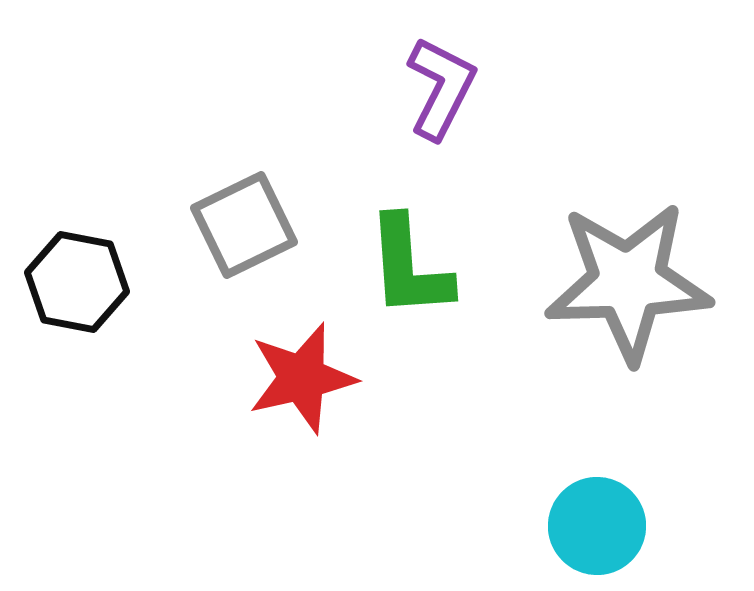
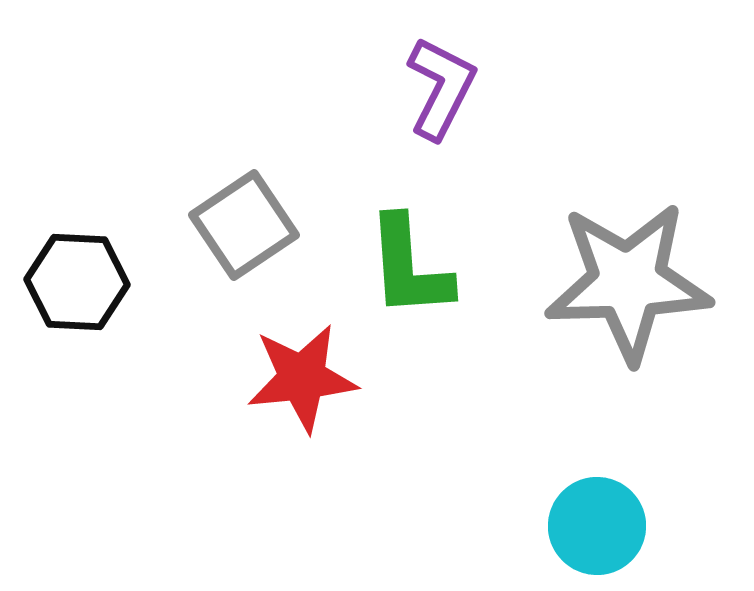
gray square: rotated 8 degrees counterclockwise
black hexagon: rotated 8 degrees counterclockwise
red star: rotated 7 degrees clockwise
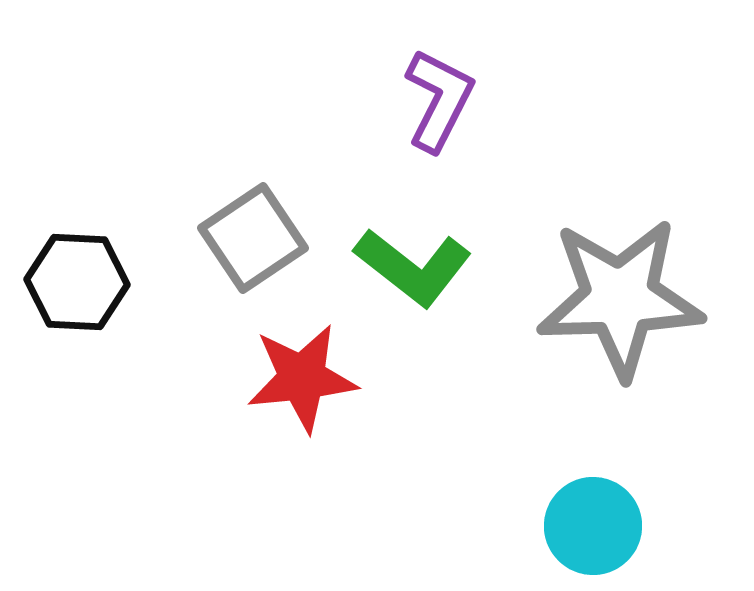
purple L-shape: moved 2 px left, 12 px down
gray square: moved 9 px right, 13 px down
green L-shape: moved 4 px right; rotated 48 degrees counterclockwise
gray star: moved 8 px left, 16 px down
cyan circle: moved 4 px left
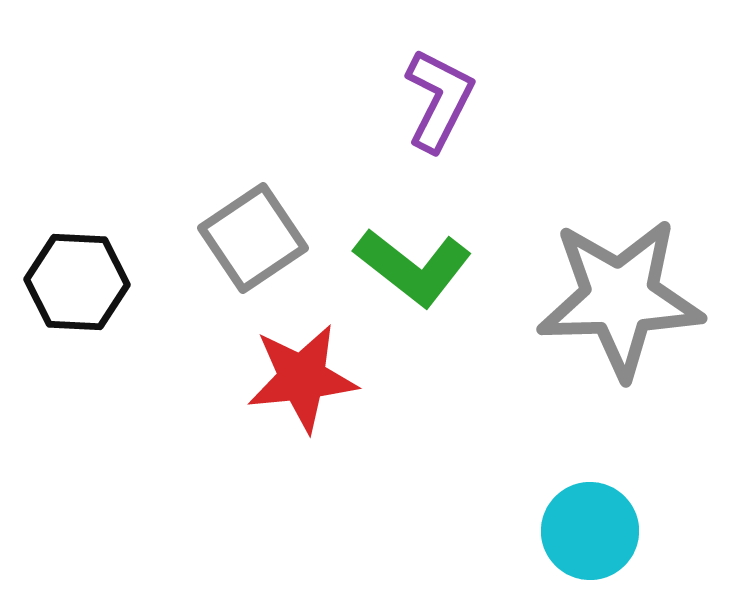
cyan circle: moved 3 px left, 5 px down
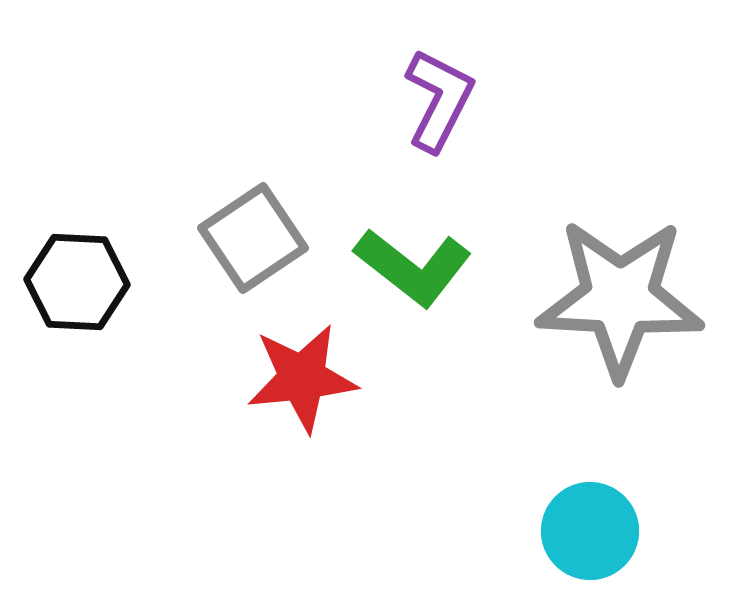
gray star: rotated 5 degrees clockwise
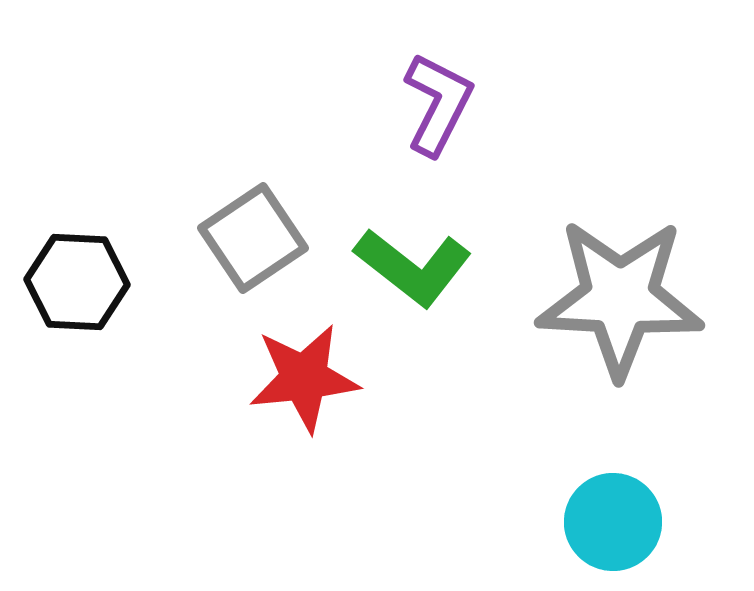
purple L-shape: moved 1 px left, 4 px down
red star: moved 2 px right
cyan circle: moved 23 px right, 9 px up
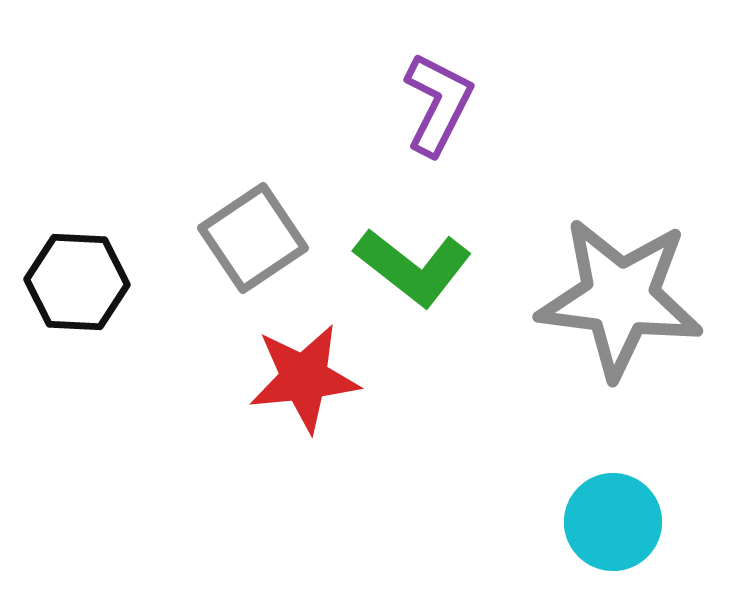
gray star: rotated 4 degrees clockwise
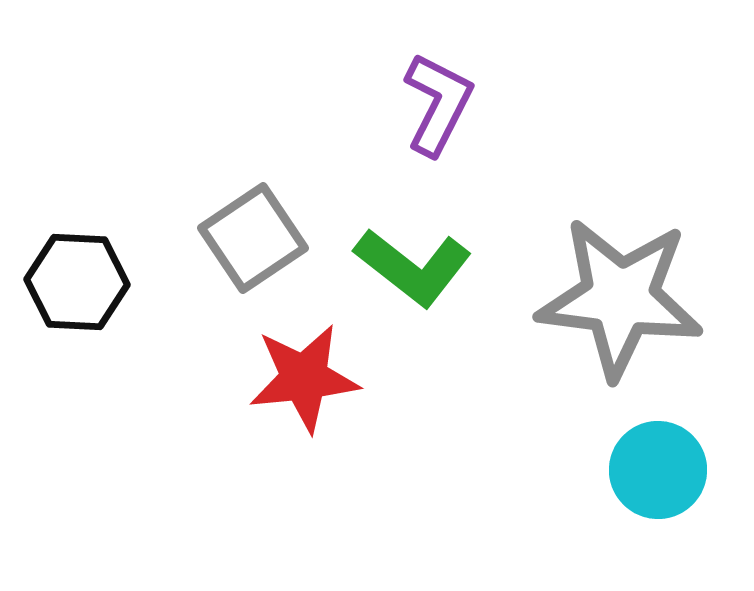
cyan circle: moved 45 px right, 52 px up
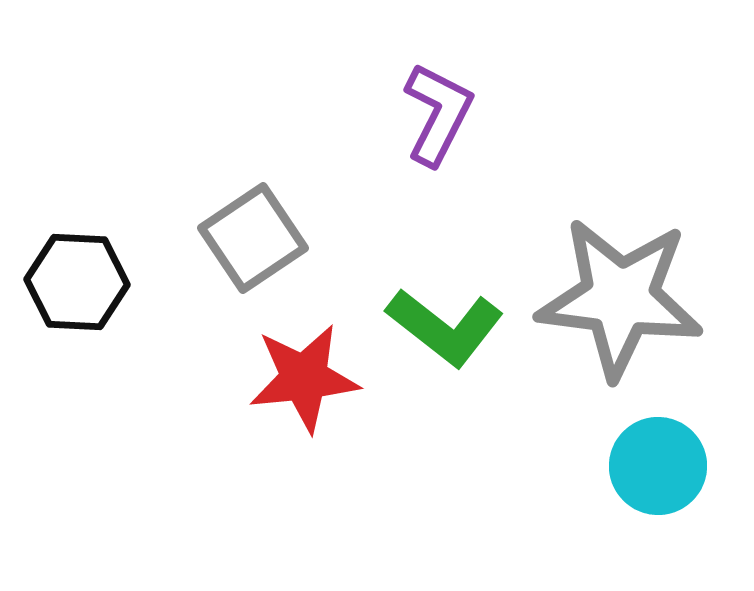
purple L-shape: moved 10 px down
green L-shape: moved 32 px right, 60 px down
cyan circle: moved 4 px up
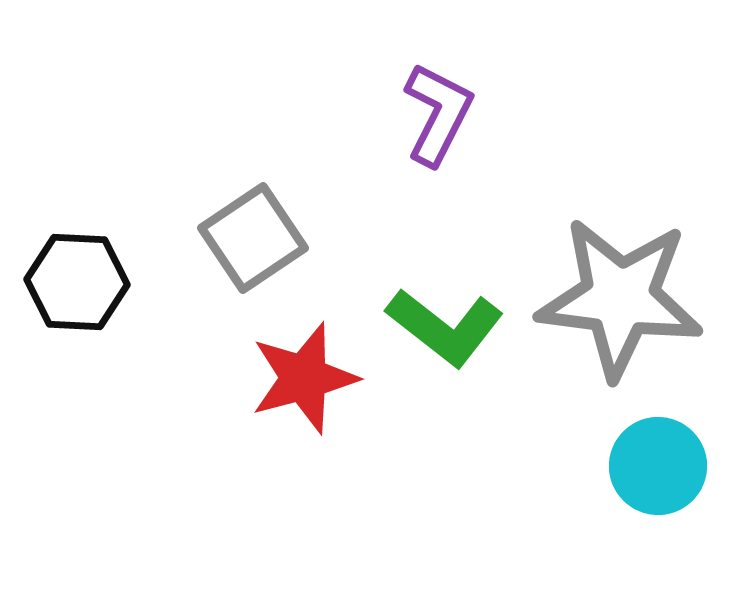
red star: rotated 9 degrees counterclockwise
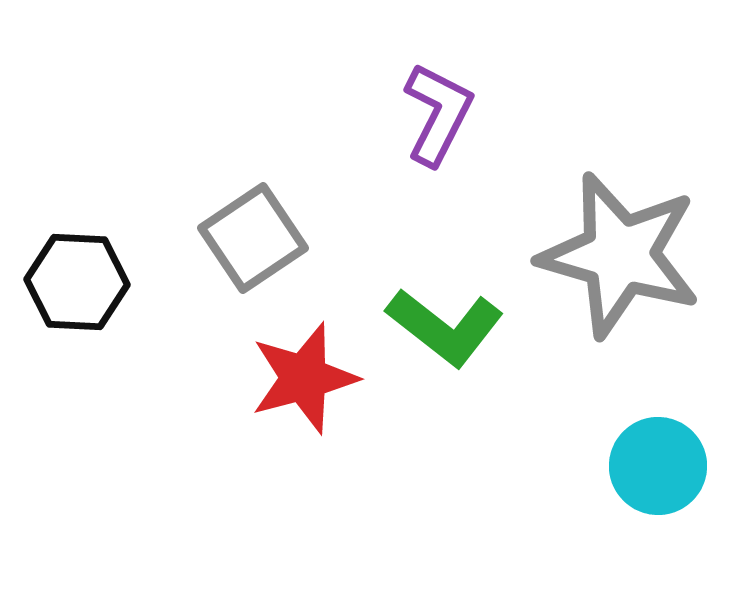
gray star: moved 43 px up; rotated 9 degrees clockwise
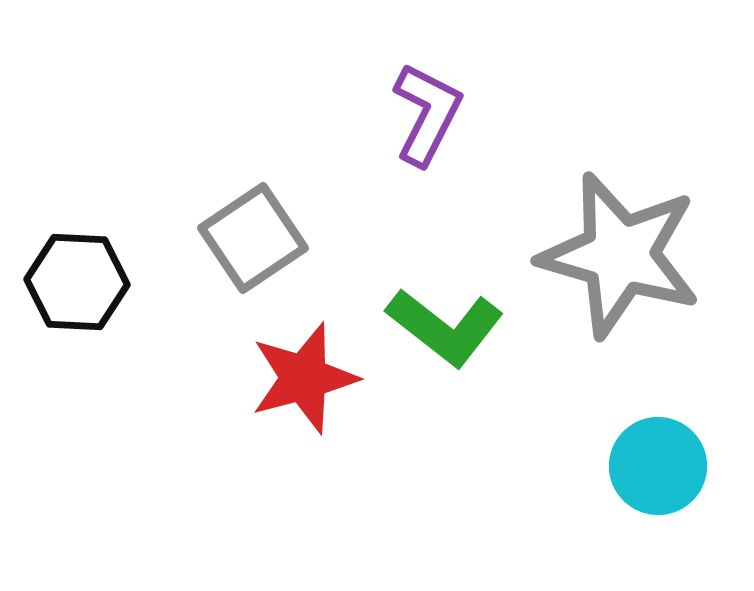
purple L-shape: moved 11 px left
